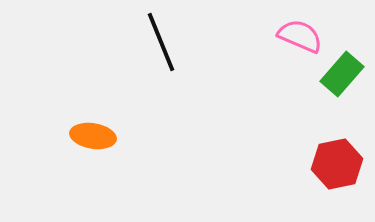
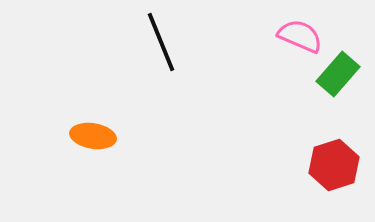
green rectangle: moved 4 px left
red hexagon: moved 3 px left, 1 px down; rotated 6 degrees counterclockwise
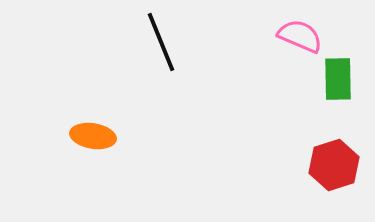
green rectangle: moved 5 px down; rotated 42 degrees counterclockwise
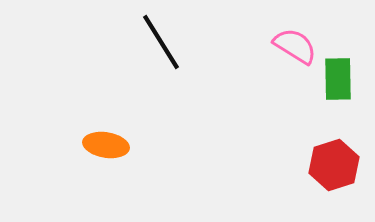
pink semicircle: moved 5 px left, 10 px down; rotated 9 degrees clockwise
black line: rotated 10 degrees counterclockwise
orange ellipse: moved 13 px right, 9 px down
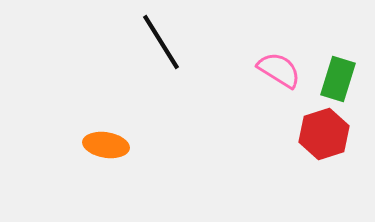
pink semicircle: moved 16 px left, 24 px down
green rectangle: rotated 18 degrees clockwise
red hexagon: moved 10 px left, 31 px up
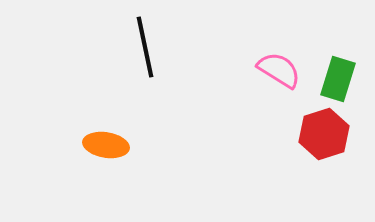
black line: moved 16 px left, 5 px down; rotated 20 degrees clockwise
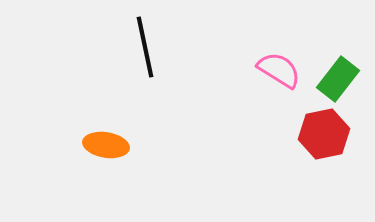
green rectangle: rotated 21 degrees clockwise
red hexagon: rotated 6 degrees clockwise
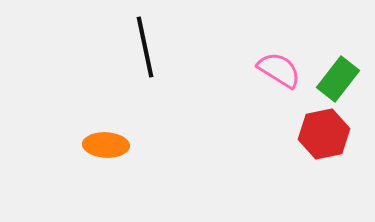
orange ellipse: rotated 6 degrees counterclockwise
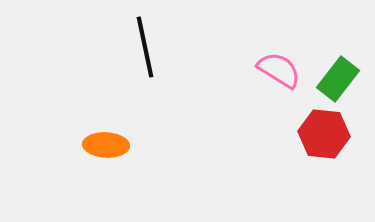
red hexagon: rotated 18 degrees clockwise
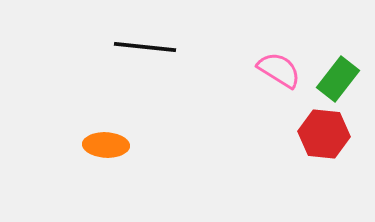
black line: rotated 72 degrees counterclockwise
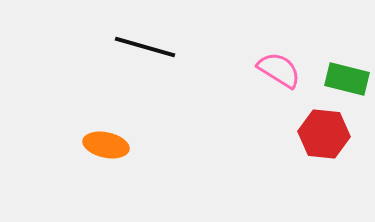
black line: rotated 10 degrees clockwise
green rectangle: moved 9 px right; rotated 66 degrees clockwise
orange ellipse: rotated 9 degrees clockwise
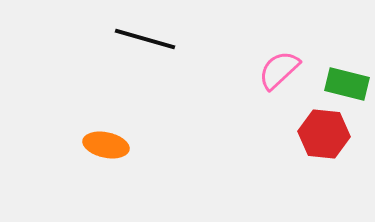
black line: moved 8 px up
pink semicircle: rotated 75 degrees counterclockwise
green rectangle: moved 5 px down
